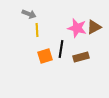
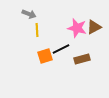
black line: rotated 54 degrees clockwise
brown rectangle: moved 1 px right, 2 px down
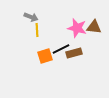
gray arrow: moved 2 px right, 3 px down
brown triangle: rotated 35 degrees clockwise
brown rectangle: moved 8 px left, 6 px up
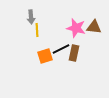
gray arrow: rotated 64 degrees clockwise
pink star: moved 1 px left
brown rectangle: rotated 63 degrees counterclockwise
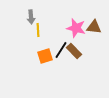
yellow line: moved 1 px right
black line: moved 1 px down; rotated 30 degrees counterclockwise
brown rectangle: moved 2 px up; rotated 56 degrees counterclockwise
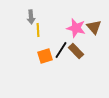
brown triangle: rotated 42 degrees clockwise
brown rectangle: moved 2 px right
